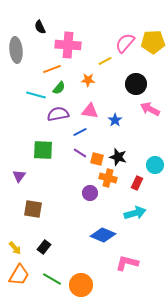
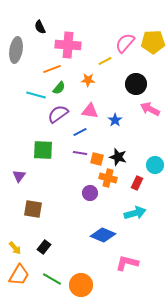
gray ellipse: rotated 15 degrees clockwise
purple semicircle: rotated 25 degrees counterclockwise
purple line: rotated 24 degrees counterclockwise
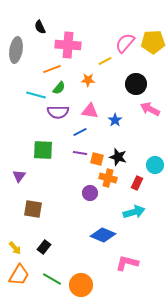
purple semicircle: moved 2 px up; rotated 145 degrees counterclockwise
cyan arrow: moved 1 px left, 1 px up
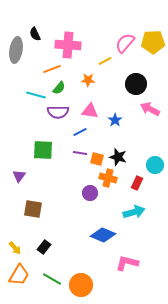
black semicircle: moved 5 px left, 7 px down
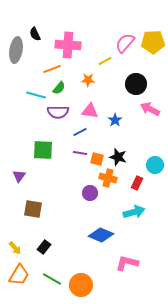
blue diamond: moved 2 px left
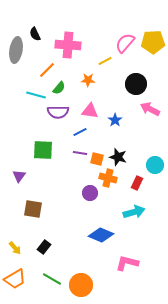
orange line: moved 5 px left, 1 px down; rotated 24 degrees counterclockwise
orange trapezoid: moved 4 px left, 4 px down; rotated 30 degrees clockwise
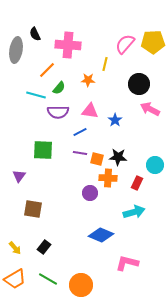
pink semicircle: moved 1 px down
yellow line: moved 3 px down; rotated 48 degrees counterclockwise
black circle: moved 3 px right
black star: rotated 12 degrees counterclockwise
orange cross: rotated 12 degrees counterclockwise
green line: moved 4 px left
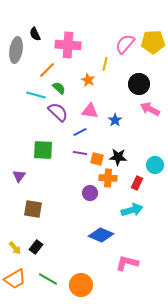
orange star: rotated 24 degrees clockwise
green semicircle: rotated 88 degrees counterclockwise
purple semicircle: rotated 135 degrees counterclockwise
cyan arrow: moved 2 px left, 2 px up
black rectangle: moved 8 px left
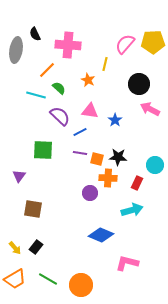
purple semicircle: moved 2 px right, 4 px down
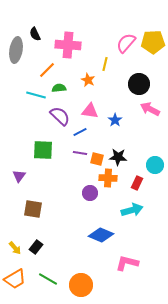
pink semicircle: moved 1 px right, 1 px up
green semicircle: rotated 48 degrees counterclockwise
